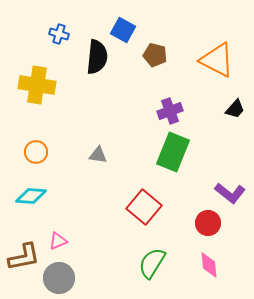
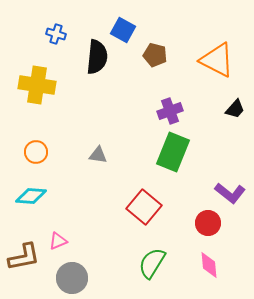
blue cross: moved 3 px left
gray circle: moved 13 px right
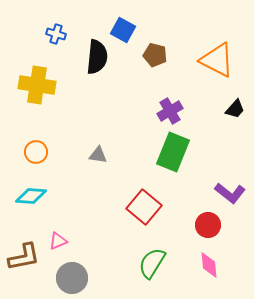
purple cross: rotated 10 degrees counterclockwise
red circle: moved 2 px down
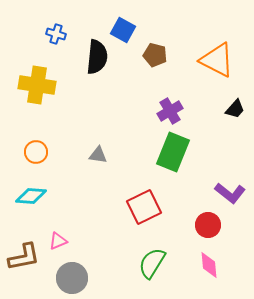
red square: rotated 24 degrees clockwise
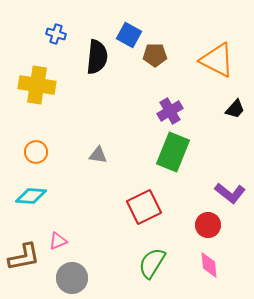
blue square: moved 6 px right, 5 px down
brown pentagon: rotated 15 degrees counterclockwise
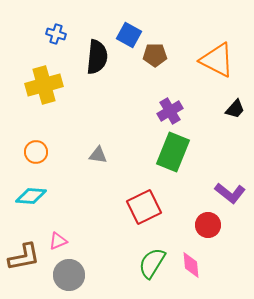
yellow cross: moved 7 px right; rotated 24 degrees counterclockwise
pink diamond: moved 18 px left
gray circle: moved 3 px left, 3 px up
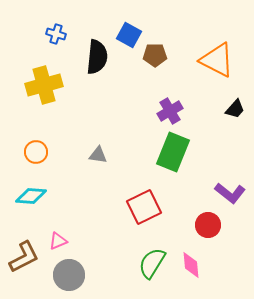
brown L-shape: rotated 16 degrees counterclockwise
